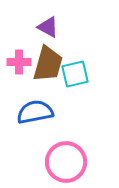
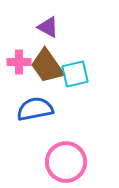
brown trapezoid: moved 1 px left, 2 px down; rotated 129 degrees clockwise
blue semicircle: moved 3 px up
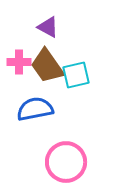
cyan square: moved 1 px right, 1 px down
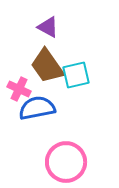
pink cross: moved 27 px down; rotated 25 degrees clockwise
blue semicircle: moved 2 px right, 1 px up
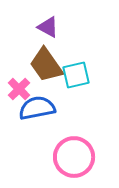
brown trapezoid: moved 1 px left, 1 px up
pink cross: rotated 20 degrees clockwise
pink circle: moved 8 px right, 5 px up
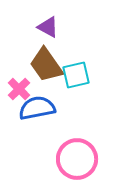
pink circle: moved 3 px right, 2 px down
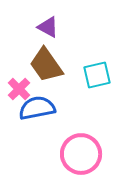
cyan square: moved 21 px right
pink circle: moved 4 px right, 5 px up
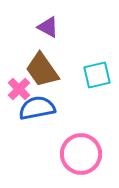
brown trapezoid: moved 4 px left, 5 px down
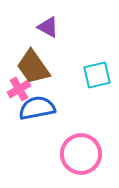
brown trapezoid: moved 9 px left, 3 px up
pink cross: rotated 15 degrees clockwise
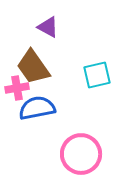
pink cross: moved 2 px left, 1 px up; rotated 20 degrees clockwise
